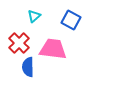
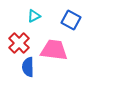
cyan triangle: rotated 16 degrees clockwise
pink trapezoid: moved 1 px right, 1 px down
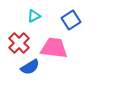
blue square: rotated 30 degrees clockwise
pink trapezoid: moved 2 px up
blue semicircle: moved 2 px right; rotated 120 degrees counterclockwise
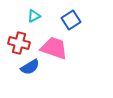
red cross: rotated 30 degrees counterclockwise
pink trapezoid: rotated 12 degrees clockwise
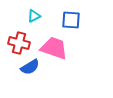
blue square: rotated 36 degrees clockwise
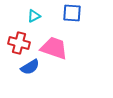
blue square: moved 1 px right, 7 px up
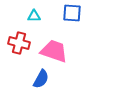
cyan triangle: rotated 24 degrees clockwise
pink trapezoid: moved 3 px down
blue semicircle: moved 11 px right, 12 px down; rotated 30 degrees counterclockwise
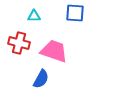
blue square: moved 3 px right
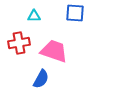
red cross: rotated 25 degrees counterclockwise
